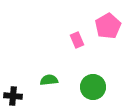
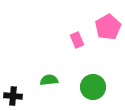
pink pentagon: moved 1 px down
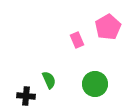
green semicircle: rotated 72 degrees clockwise
green circle: moved 2 px right, 3 px up
black cross: moved 13 px right
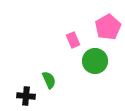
pink rectangle: moved 4 px left
green circle: moved 23 px up
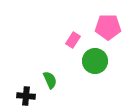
pink pentagon: rotated 30 degrees clockwise
pink rectangle: rotated 56 degrees clockwise
green semicircle: moved 1 px right
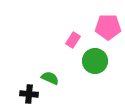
green semicircle: moved 2 px up; rotated 42 degrees counterclockwise
black cross: moved 3 px right, 2 px up
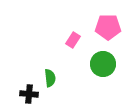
green circle: moved 8 px right, 3 px down
green semicircle: rotated 60 degrees clockwise
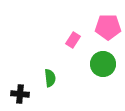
black cross: moved 9 px left
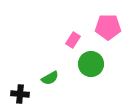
green circle: moved 12 px left
green semicircle: rotated 66 degrees clockwise
